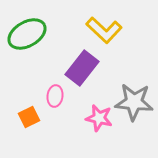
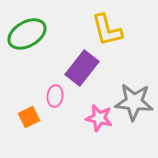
yellow L-shape: moved 3 px right; rotated 33 degrees clockwise
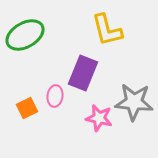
green ellipse: moved 2 px left, 1 px down
purple rectangle: moved 1 px right, 5 px down; rotated 16 degrees counterclockwise
orange square: moved 2 px left, 9 px up
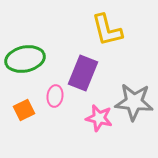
green ellipse: moved 24 px down; rotated 18 degrees clockwise
orange square: moved 3 px left, 2 px down
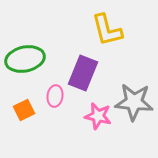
pink star: moved 1 px left, 2 px up
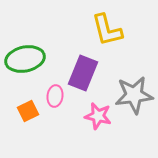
gray star: moved 7 px up; rotated 12 degrees counterclockwise
orange square: moved 4 px right, 1 px down
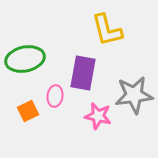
purple rectangle: rotated 12 degrees counterclockwise
